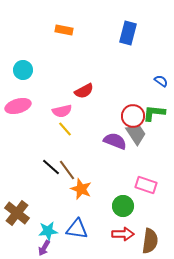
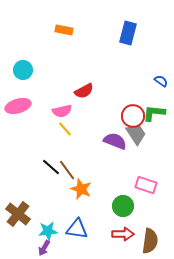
brown cross: moved 1 px right, 1 px down
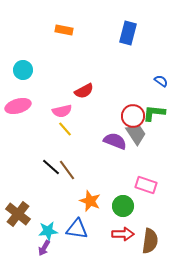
orange star: moved 9 px right, 12 px down
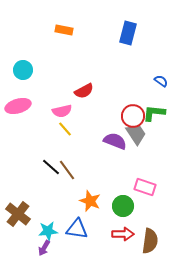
pink rectangle: moved 1 px left, 2 px down
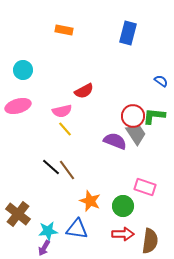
green L-shape: moved 3 px down
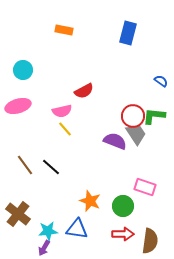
brown line: moved 42 px left, 5 px up
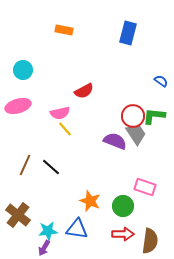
pink semicircle: moved 2 px left, 2 px down
brown line: rotated 60 degrees clockwise
brown cross: moved 1 px down
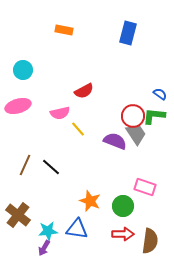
blue semicircle: moved 1 px left, 13 px down
yellow line: moved 13 px right
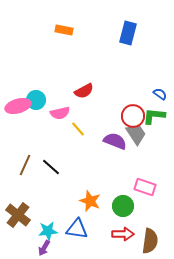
cyan circle: moved 13 px right, 30 px down
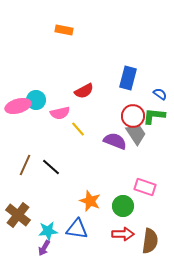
blue rectangle: moved 45 px down
